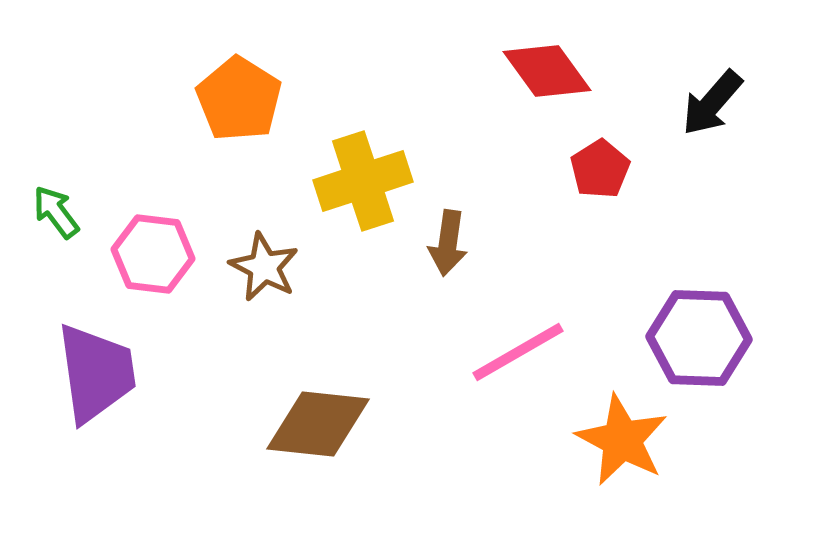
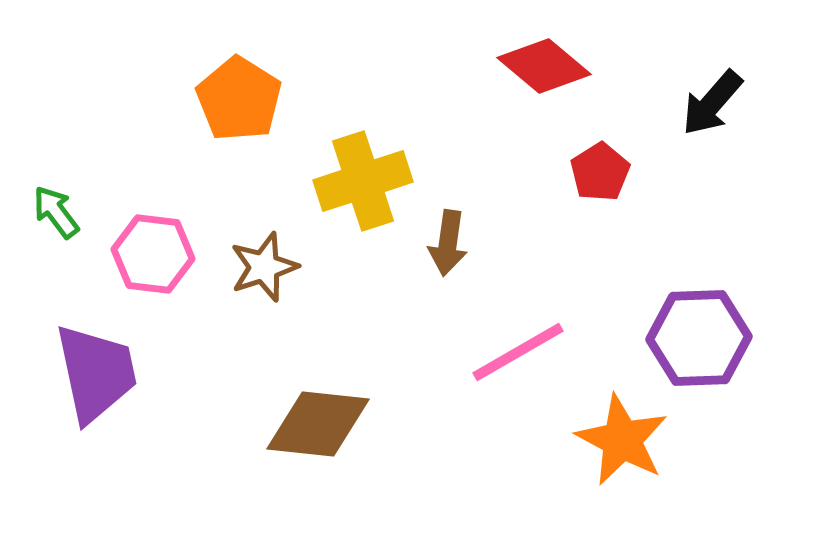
red diamond: moved 3 px left, 5 px up; rotated 14 degrees counterclockwise
red pentagon: moved 3 px down
brown star: rotated 26 degrees clockwise
purple hexagon: rotated 4 degrees counterclockwise
purple trapezoid: rotated 4 degrees counterclockwise
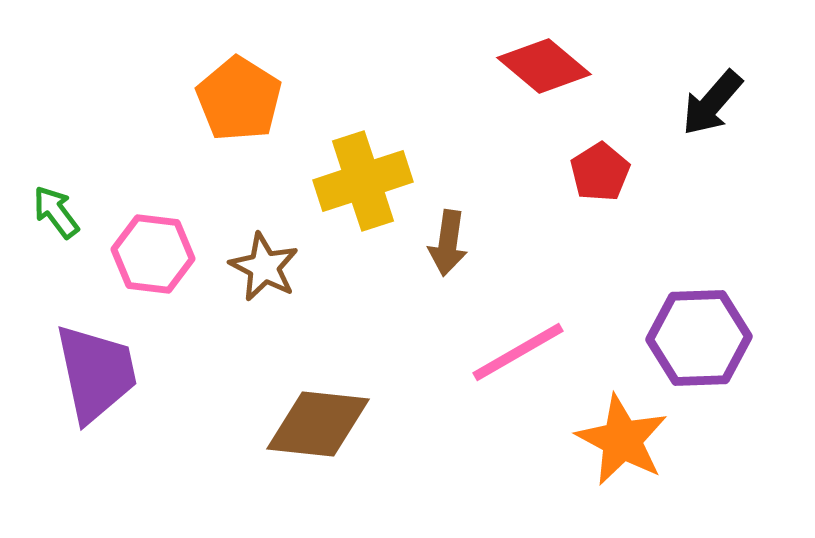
brown star: rotated 26 degrees counterclockwise
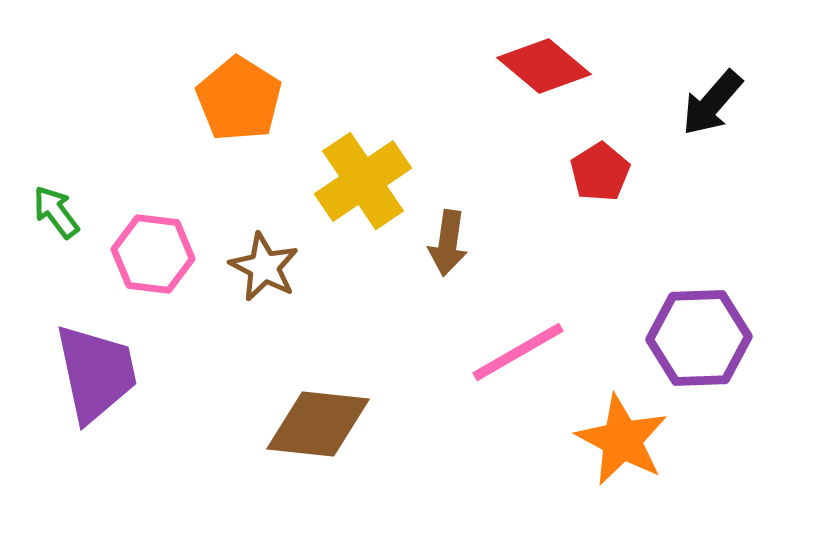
yellow cross: rotated 16 degrees counterclockwise
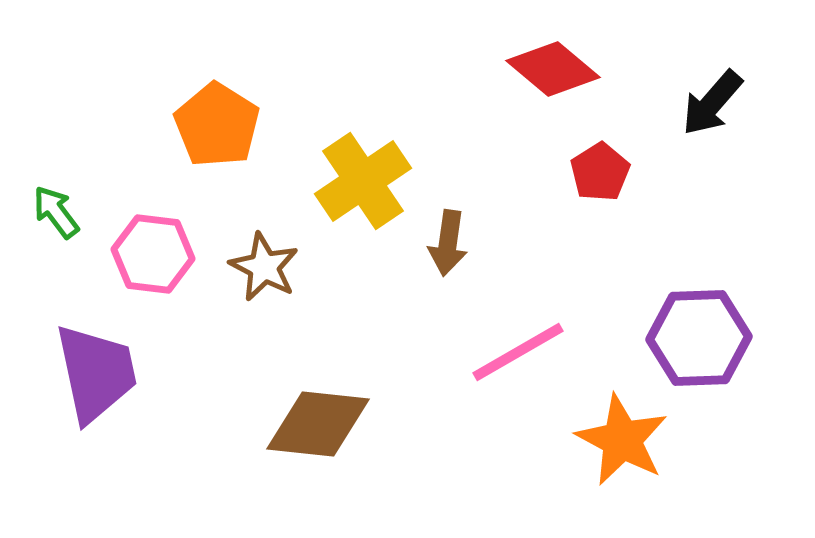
red diamond: moved 9 px right, 3 px down
orange pentagon: moved 22 px left, 26 px down
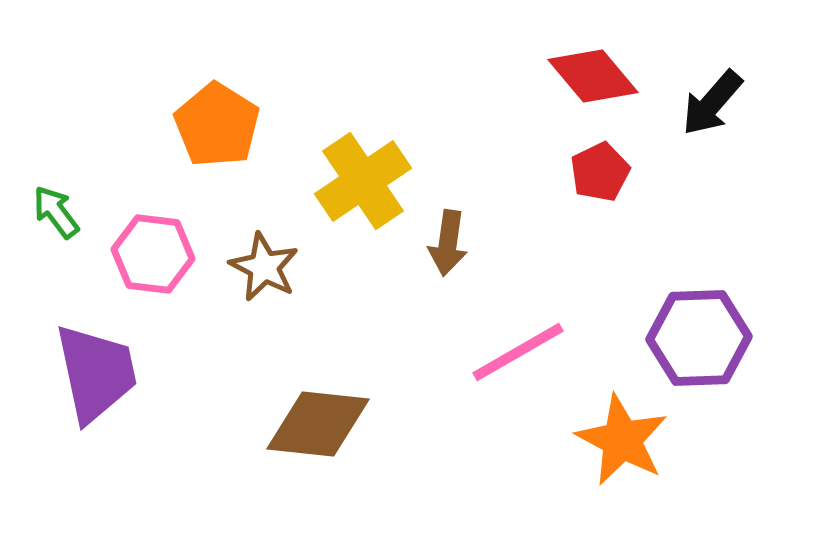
red diamond: moved 40 px right, 7 px down; rotated 10 degrees clockwise
red pentagon: rotated 6 degrees clockwise
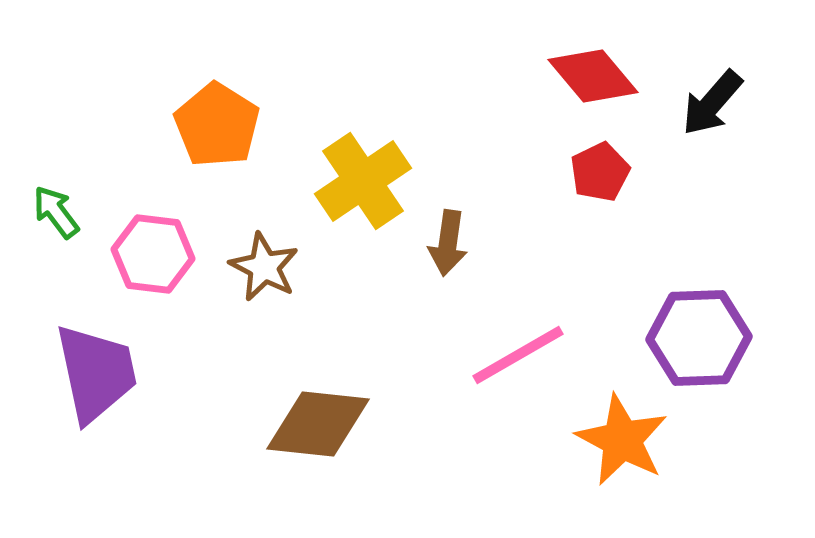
pink line: moved 3 px down
